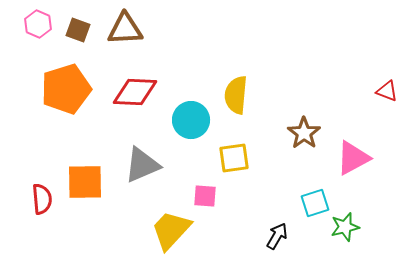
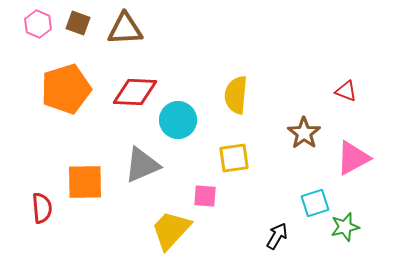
brown square: moved 7 px up
red triangle: moved 41 px left
cyan circle: moved 13 px left
red semicircle: moved 9 px down
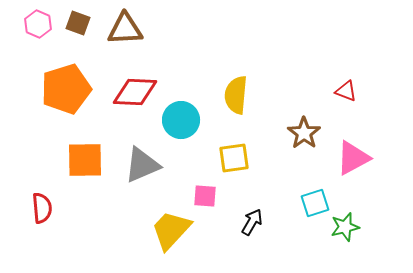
cyan circle: moved 3 px right
orange square: moved 22 px up
black arrow: moved 25 px left, 14 px up
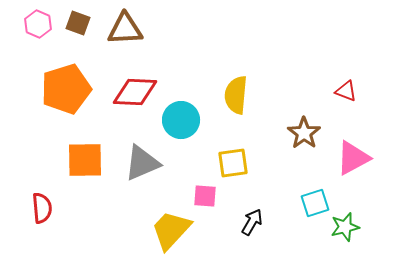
yellow square: moved 1 px left, 5 px down
gray triangle: moved 2 px up
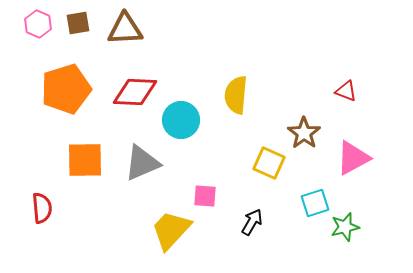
brown square: rotated 30 degrees counterclockwise
yellow square: moved 36 px right; rotated 32 degrees clockwise
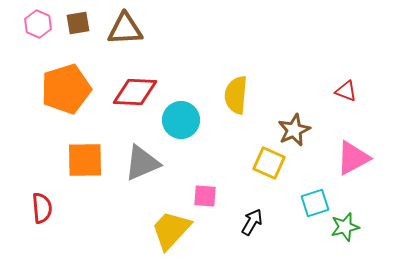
brown star: moved 10 px left, 3 px up; rotated 12 degrees clockwise
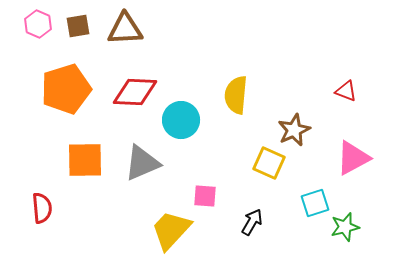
brown square: moved 3 px down
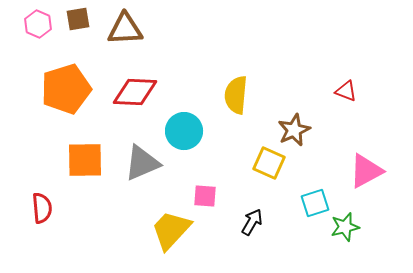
brown square: moved 7 px up
cyan circle: moved 3 px right, 11 px down
pink triangle: moved 13 px right, 13 px down
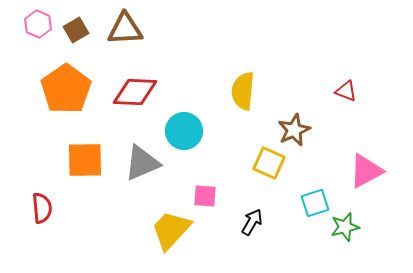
brown square: moved 2 px left, 11 px down; rotated 20 degrees counterclockwise
orange pentagon: rotated 18 degrees counterclockwise
yellow semicircle: moved 7 px right, 4 px up
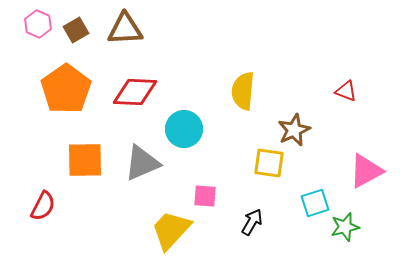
cyan circle: moved 2 px up
yellow square: rotated 16 degrees counterclockwise
red semicircle: moved 1 px right, 2 px up; rotated 32 degrees clockwise
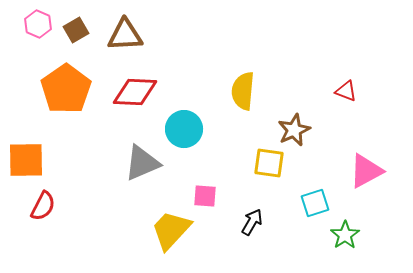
brown triangle: moved 6 px down
orange square: moved 59 px left
green star: moved 8 px down; rotated 20 degrees counterclockwise
